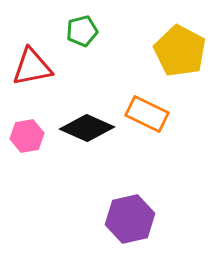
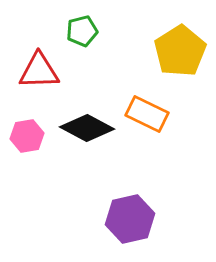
yellow pentagon: rotated 12 degrees clockwise
red triangle: moved 7 px right, 4 px down; rotated 9 degrees clockwise
black diamond: rotated 4 degrees clockwise
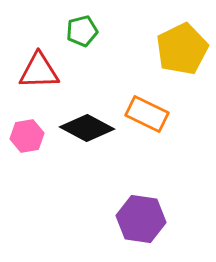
yellow pentagon: moved 2 px right, 2 px up; rotated 6 degrees clockwise
purple hexagon: moved 11 px right; rotated 21 degrees clockwise
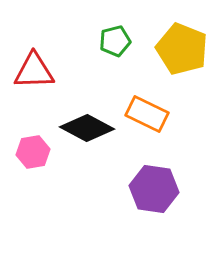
green pentagon: moved 33 px right, 10 px down
yellow pentagon: rotated 24 degrees counterclockwise
red triangle: moved 5 px left
pink hexagon: moved 6 px right, 16 px down
purple hexagon: moved 13 px right, 30 px up
